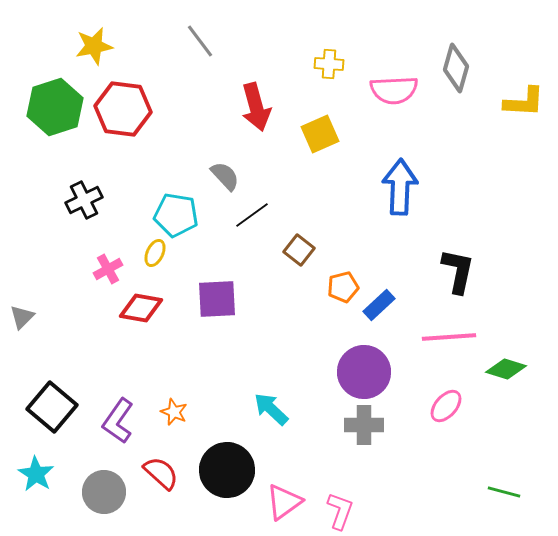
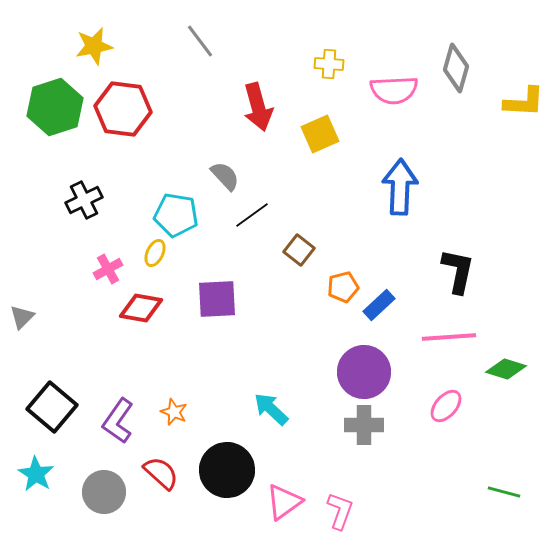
red arrow: moved 2 px right
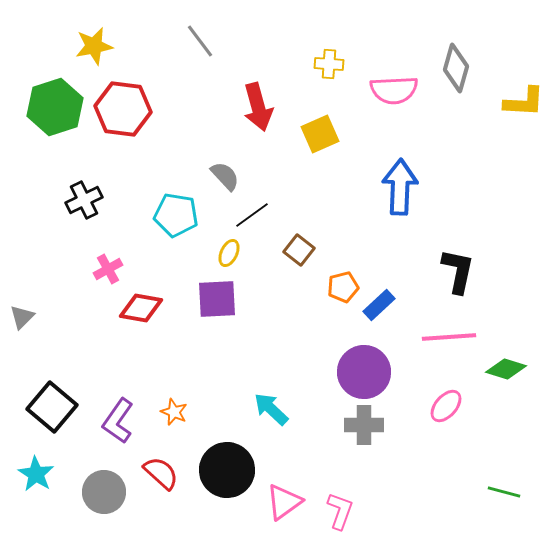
yellow ellipse: moved 74 px right
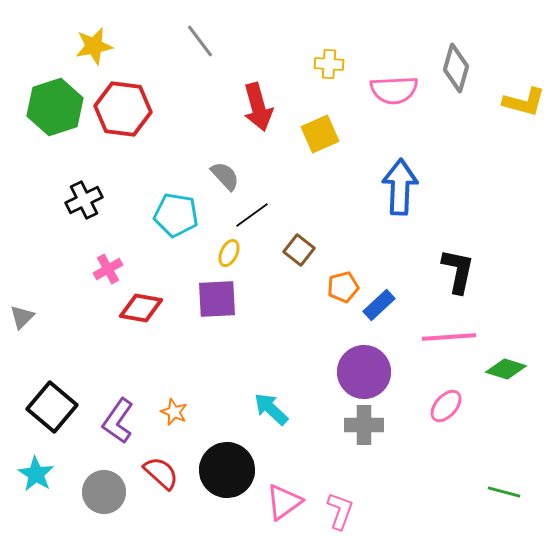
yellow L-shape: rotated 12 degrees clockwise
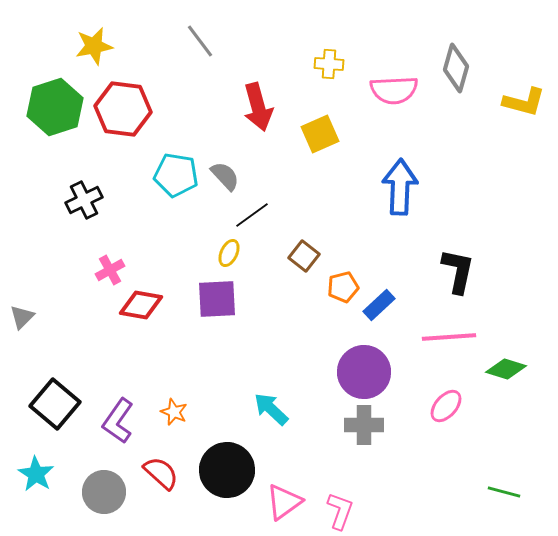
cyan pentagon: moved 40 px up
brown square: moved 5 px right, 6 px down
pink cross: moved 2 px right, 1 px down
red diamond: moved 3 px up
black square: moved 3 px right, 3 px up
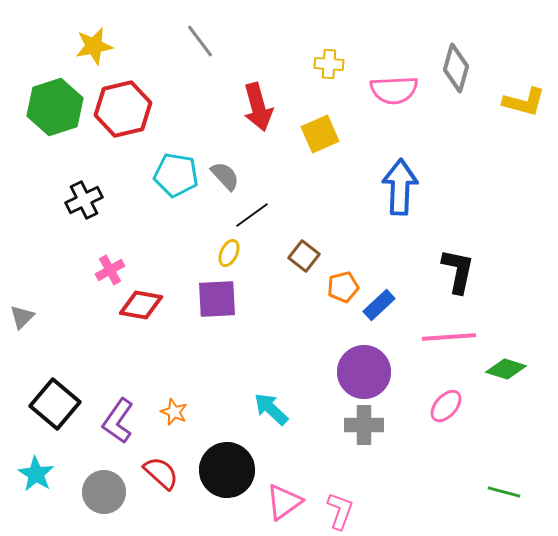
red hexagon: rotated 20 degrees counterclockwise
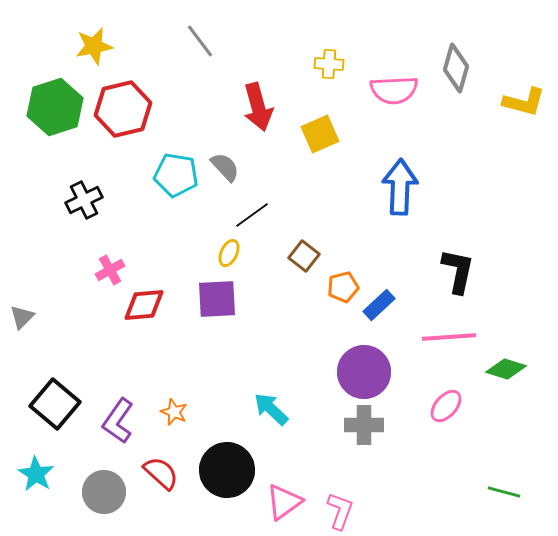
gray semicircle: moved 9 px up
red diamond: moved 3 px right; rotated 15 degrees counterclockwise
